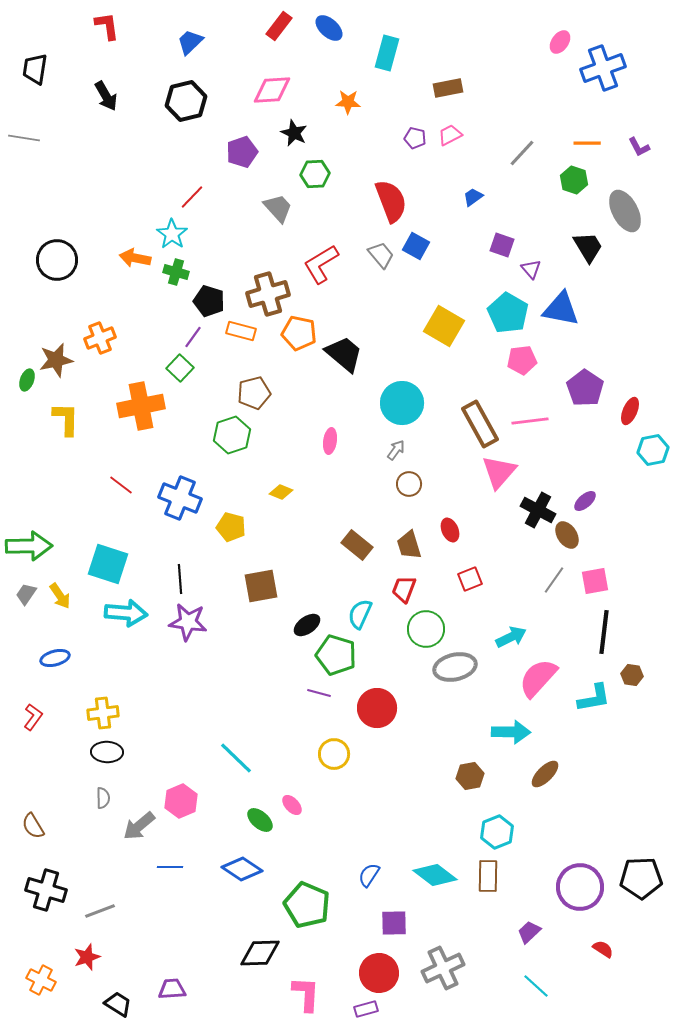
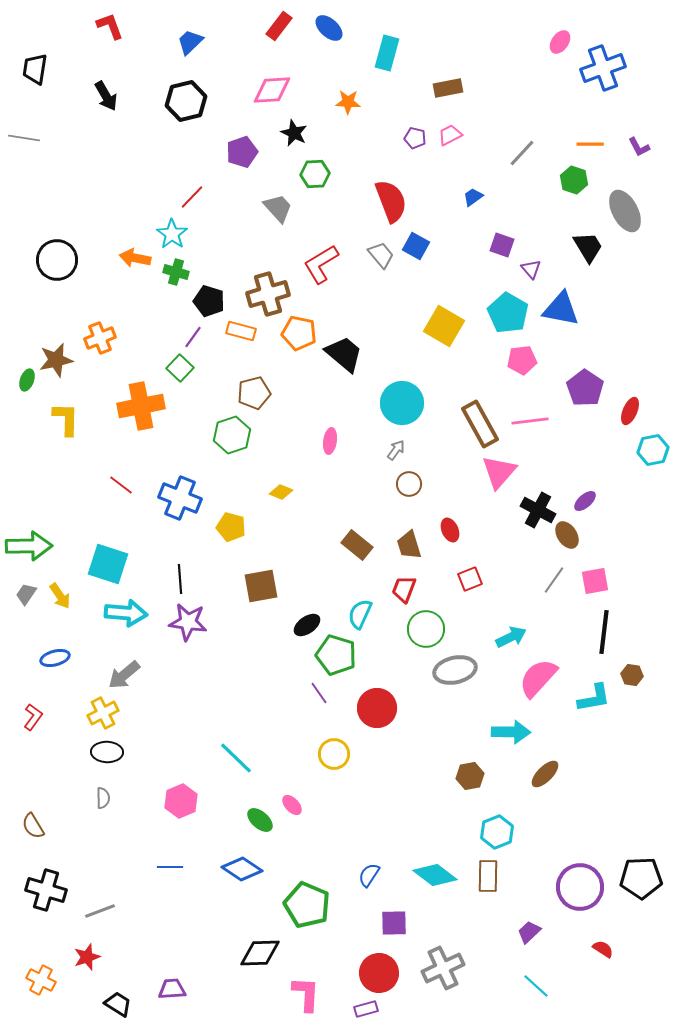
red L-shape at (107, 26): moved 3 px right; rotated 12 degrees counterclockwise
orange line at (587, 143): moved 3 px right, 1 px down
gray ellipse at (455, 667): moved 3 px down
purple line at (319, 693): rotated 40 degrees clockwise
yellow cross at (103, 713): rotated 20 degrees counterclockwise
gray arrow at (139, 826): moved 15 px left, 151 px up
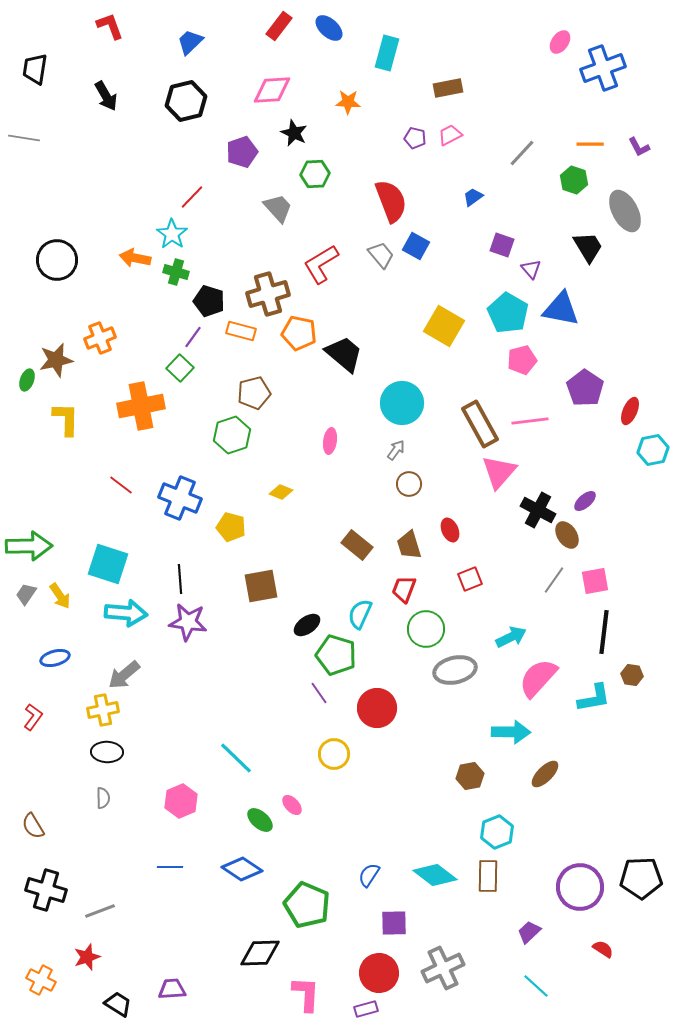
pink pentagon at (522, 360): rotated 8 degrees counterclockwise
yellow cross at (103, 713): moved 3 px up; rotated 16 degrees clockwise
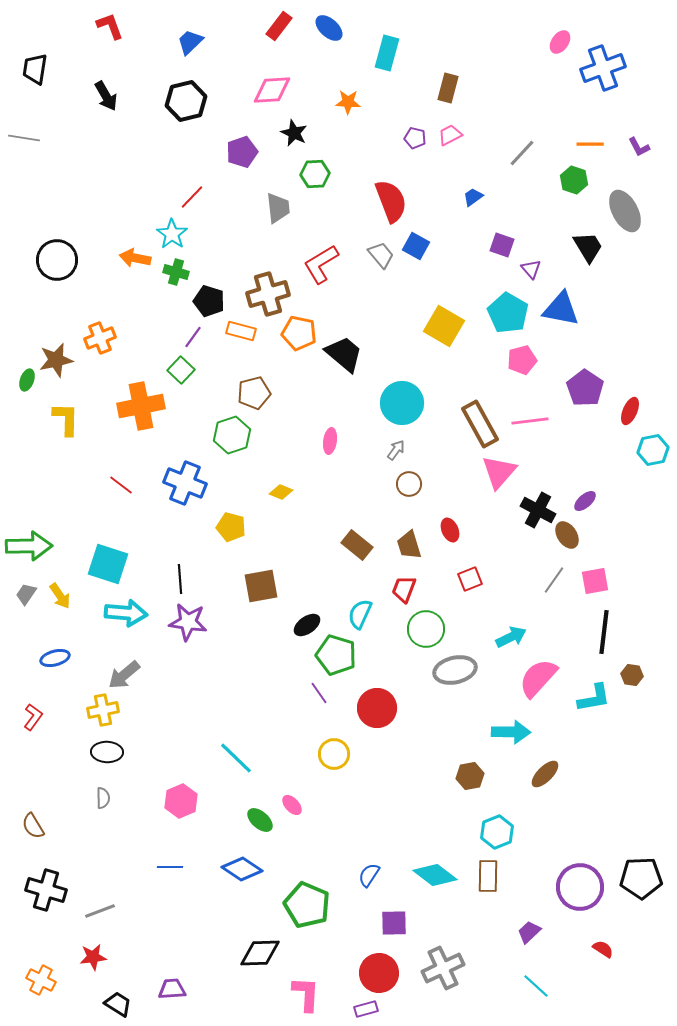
brown rectangle at (448, 88): rotated 64 degrees counterclockwise
gray trapezoid at (278, 208): rotated 36 degrees clockwise
green square at (180, 368): moved 1 px right, 2 px down
blue cross at (180, 498): moved 5 px right, 15 px up
red star at (87, 957): moved 6 px right; rotated 12 degrees clockwise
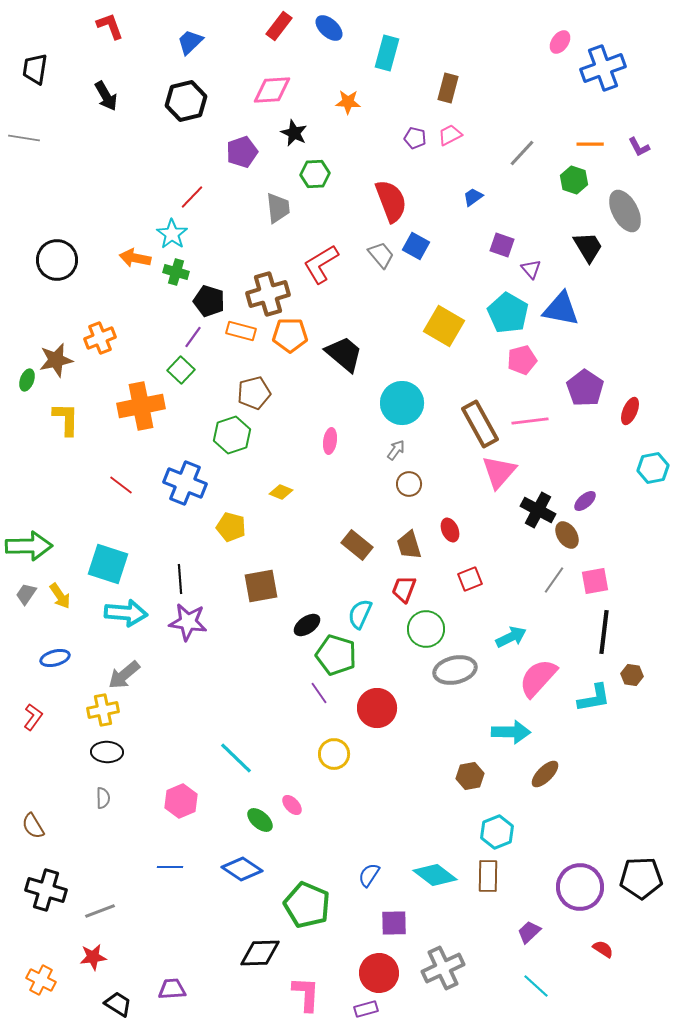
orange pentagon at (299, 333): moved 9 px left, 2 px down; rotated 12 degrees counterclockwise
cyan hexagon at (653, 450): moved 18 px down
